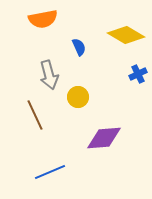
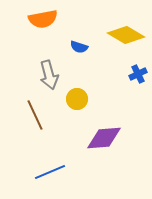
blue semicircle: rotated 132 degrees clockwise
yellow circle: moved 1 px left, 2 px down
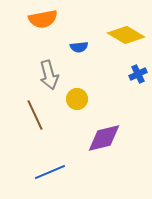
blue semicircle: rotated 24 degrees counterclockwise
purple diamond: rotated 9 degrees counterclockwise
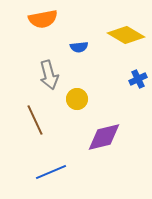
blue cross: moved 5 px down
brown line: moved 5 px down
purple diamond: moved 1 px up
blue line: moved 1 px right
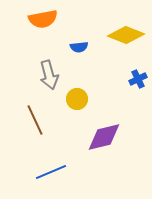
yellow diamond: rotated 9 degrees counterclockwise
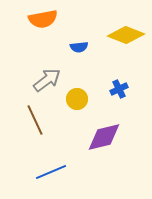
gray arrow: moved 2 px left, 5 px down; rotated 112 degrees counterclockwise
blue cross: moved 19 px left, 10 px down
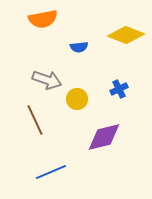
gray arrow: rotated 56 degrees clockwise
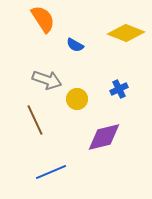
orange semicircle: rotated 112 degrees counterclockwise
yellow diamond: moved 2 px up
blue semicircle: moved 4 px left, 2 px up; rotated 36 degrees clockwise
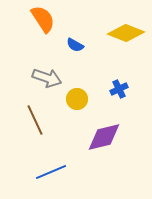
gray arrow: moved 2 px up
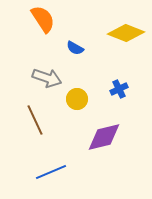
blue semicircle: moved 3 px down
